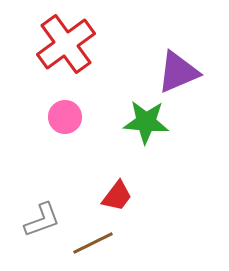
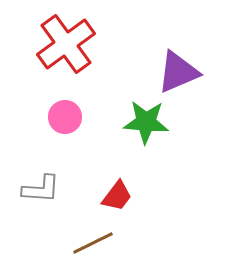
gray L-shape: moved 1 px left, 31 px up; rotated 24 degrees clockwise
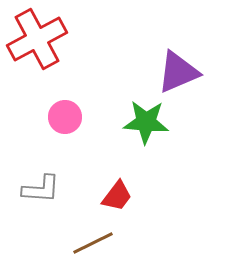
red cross: moved 29 px left, 5 px up; rotated 8 degrees clockwise
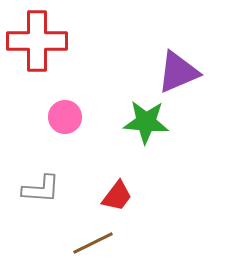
red cross: moved 2 px down; rotated 28 degrees clockwise
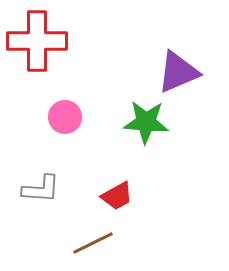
red trapezoid: rotated 24 degrees clockwise
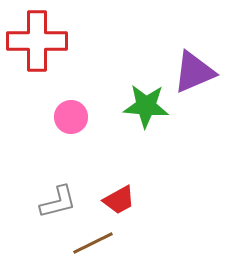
purple triangle: moved 16 px right
pink circle: moved 6 px right
green star: moved 16 px up
gray L-shape: moved 17 px right, 13 px down; rotated 18 degrees counterclockwise
red trapezoid: moved 2 px right, 4 px down
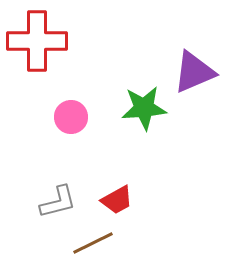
green star: moved 2 px left, 2 px down; rotated 9 degrees counterclockwise
red trapezoid: moved 2 px left
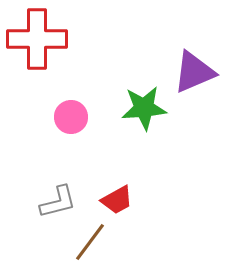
red cross: moved 2 px up
brown line: moved 3 px left, 1 px up; rotated 27 degrees counterclockwise
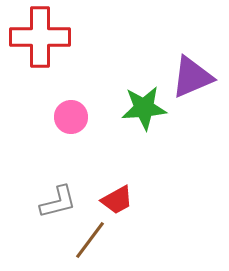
red cross: moved 3 px right, 2 px up
purple triangle: moved 2 px left, 5 px down
brown line: moved 2 px up
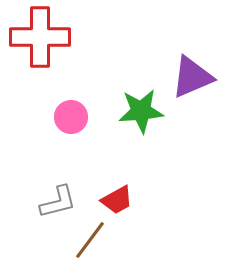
green star: moved 3 px left, 3 px down
